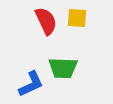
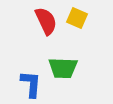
yellow square: rotated 20 degrees clockwise
blue L-shape: rotated 60 degrees counterclockwise
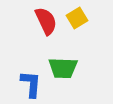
yellow square: rotated 35 degrees clockwise
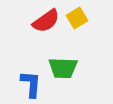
red semicircle: rotated 80 degrees clockwise
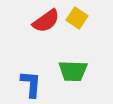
yellow square: rotated 25 degrees counterclockwise
green trapezoid: moved 10 px right, 3 px down
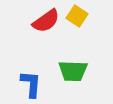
yellow square: moved 2 px up
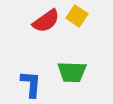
green trapezoid: moved 1 px left, 1 px down
